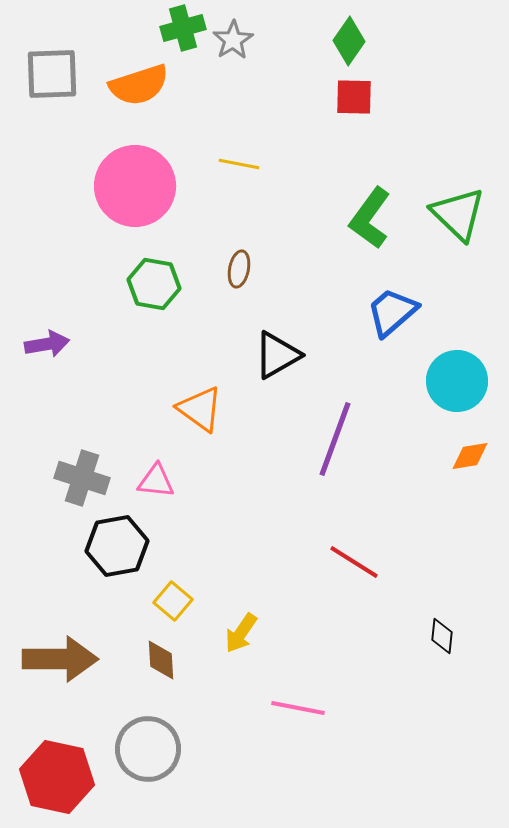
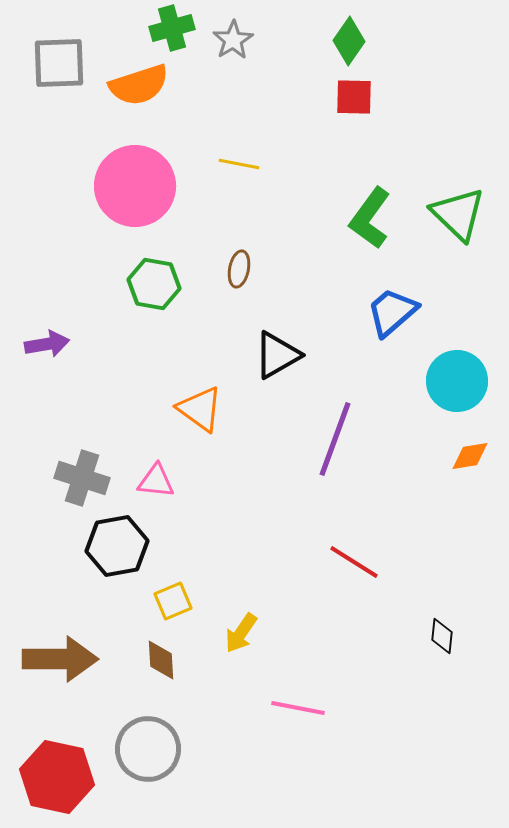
green cross: moved 11 px left
gray square: moved 7 px right, 11 px up
yellow square: rotated 27 degrees clockwise
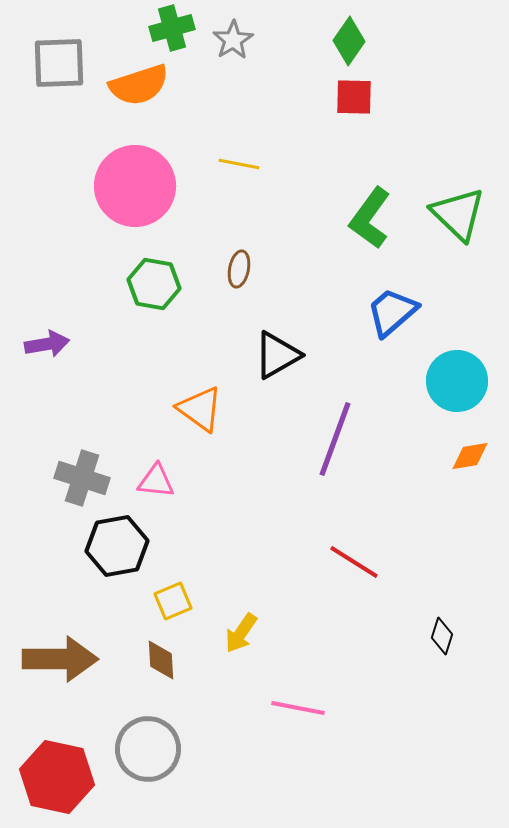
black diamond: rotated 12 degrees clockwise
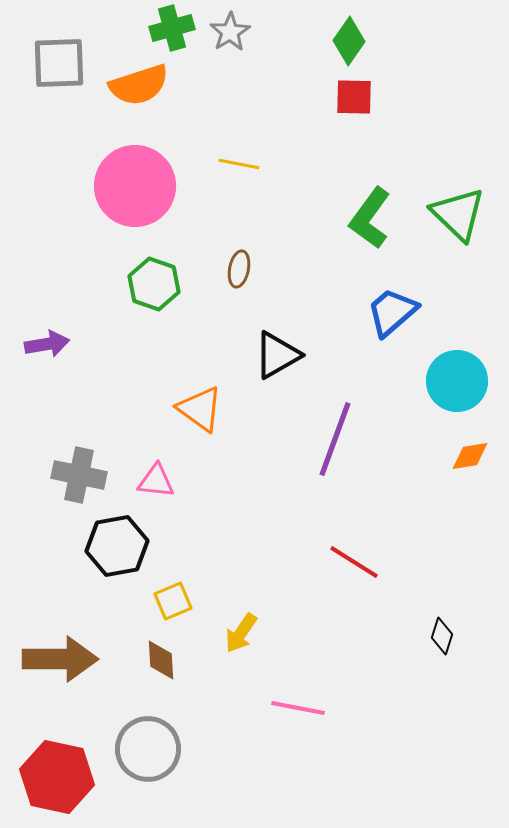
gray star: moved 3 px left, 8 px up
green hexagon: rotated 9 degrees clockwise
gray cross: moved 3 px left, 3 px up; rotated 6 degrees counterclockwise
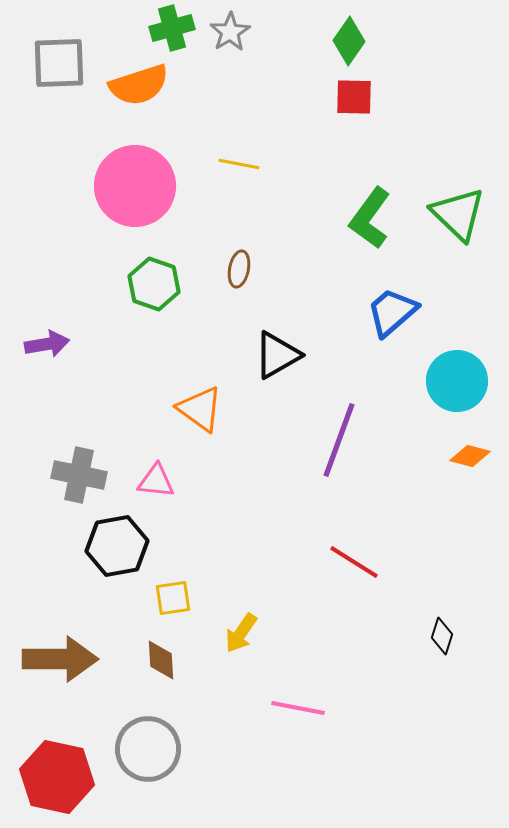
purple line: moved 4 px right, 1 px down
orange diamond: rotated 24 degrees clockwise
yellow square: moved 3 px up; rotated 15 degrees clockwise
